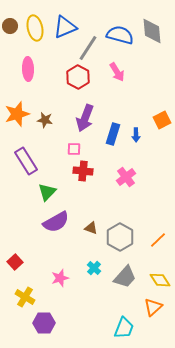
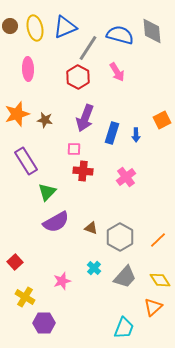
blue rectangle: moved 1 px left, 1 px up
pink star: moved 2 px right, 3 px down
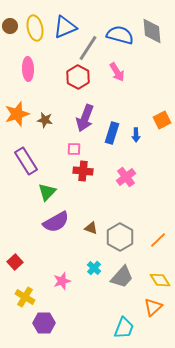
gray trapezoid: moved 3 px left
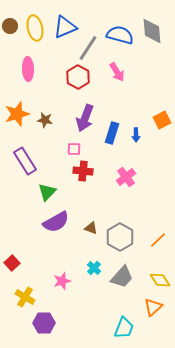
purple rectangle: moved 1 px left
red square: moved 3 px left, 1 px down
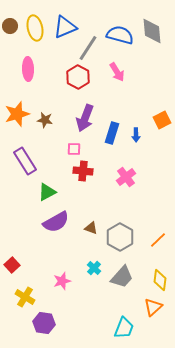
green triangle: rotated 18 degrees clockwise
red square: moved 2 px down
yellow diamond: rotated 40 degrees clockwise
purple hexagon: rotated 10 degrees clockwise
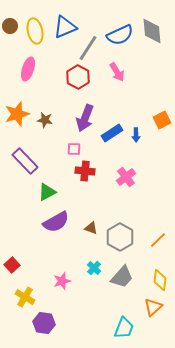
yellow ellipse: moved 3 px down
blue semicircle: rotated 140 degrees clockwise
pink ellipse: rotated 20 degrees clockwise
blue rectangle: rotated 40 degrees clockwise
purple rectangle: rotated 12 degrees counterclockwise
red cross: moved 2 px right
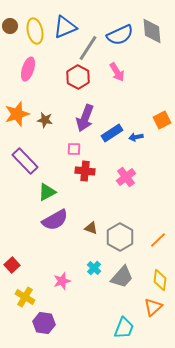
blue arrow: moved 2 px down; rotated 80 degrees clockwise
purple semicircle: moved 1 px left, 2 px up
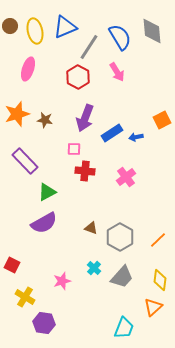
blue semicircle: moved 2 px down; rotated 96 degrees counterclockwise
gray line: moved 1 px right, 1 px up
purple semicircle: moved 11 px left, 3 px down
red square: rotated 21 degrees counterclockwise
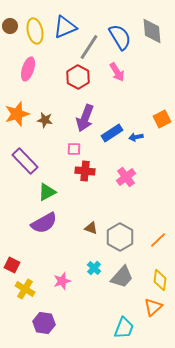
orange square: moved 1 px up
yellow cross: moved 8 px up
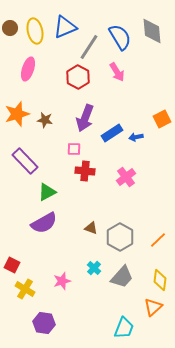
brown circle: moved 2 px down
